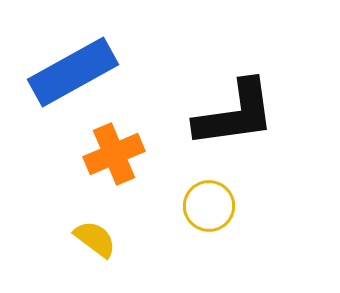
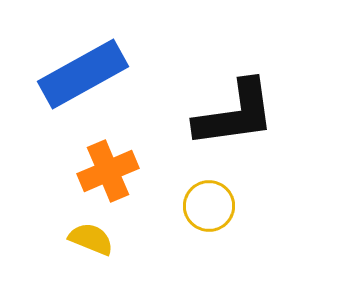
blue rectangle: moved 10 px right, 2 px down
orange cross: moved 6 px left, 17 px down
yellow semicircle: moved 4 px left; rotated 15 degrees counterclockwise
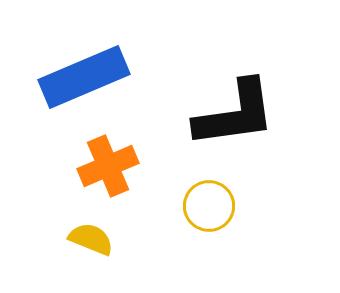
blue rectangle: moved 1 px right, 3 px down; rotated 6 degrees clockwise
orange cross: moved 5 px up
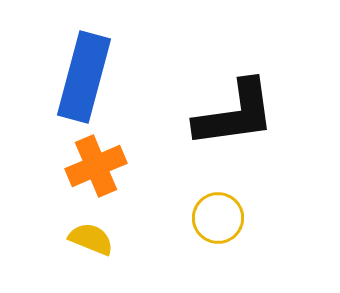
blue rectangle: rotated 52 degrees counterclockwise
orange cross: moved 12 px left
yellow circle: moved 9 px right, 12 px down
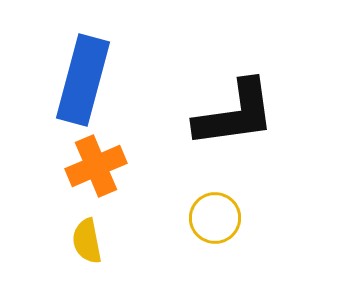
blue rectangle: moved 1 px left, 3 px down
yellow circle: moved 3 px left
yellow semicircle: moved 4 px left, 2 px down; rotated 123 degrees counterclockwise
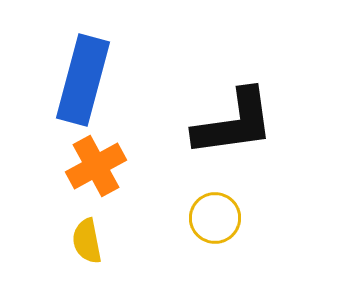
black L-shape: moved 1 px left, 9 px down
orange cross: rotated 6 degrees counterclockwise
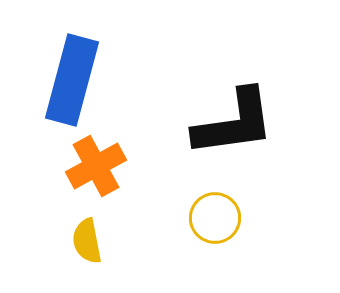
blue rectangle: moved 11 px left
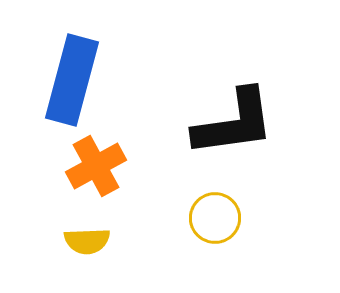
yellow semicircle: rotated 81 degrees counterclockwise
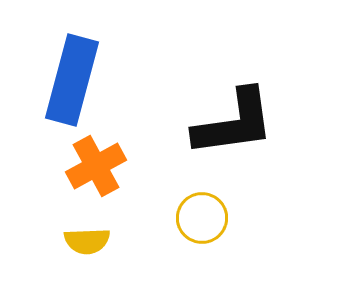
yellow circle: moved 13 px left
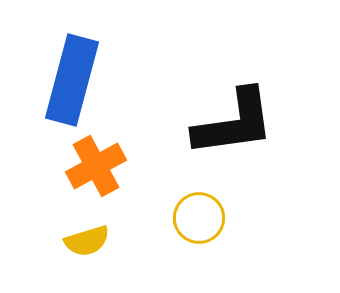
yellow circle: moved 3 px left
yellow semicircle: rotated 15 degrees counterclockwise
